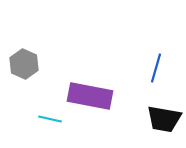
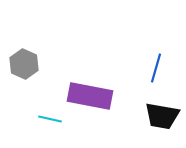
black trapezoid: moved 2 px left, 3 px up
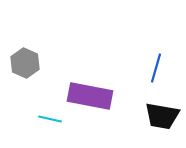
gray hexagon: moved 1 px right, 1 px up
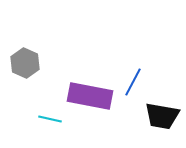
blue line: moved 23 px left, 14 px down; rotated 12 degrees clockwise
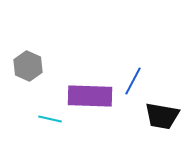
gray hexagon: moved 3 px right, 3 px down
blue line: moved 1 px up
purple rectangle: rotated 9 degrees counterclockwise
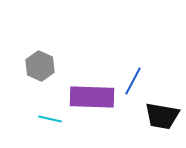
gray hexagon: moved 12 px right
purple rectangle: moved 2 px right, 1 px down
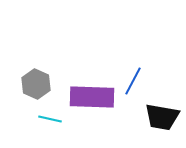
gray hexagon: moved 4 px left, 18 px down
black trapezoid: moved 1 px down
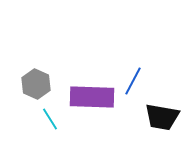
cyan line: rotated 45 degrees clockwise
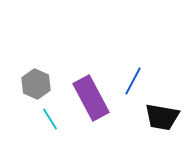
purple rectangle: moved 1 px left, 1 px down; rotated 60 degrees clockwise
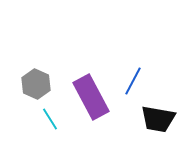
purple rectangle: moved 1 px up
black trapezoid: moved 4 px left, 2 px down
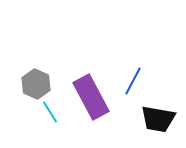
cyan line: moved 7 px up
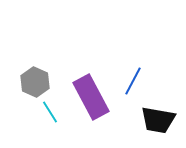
gray hexagon: moved 1 px left, 2 px up
black trapezoid: moved 1 px down
